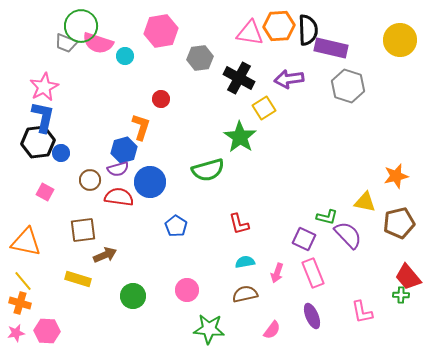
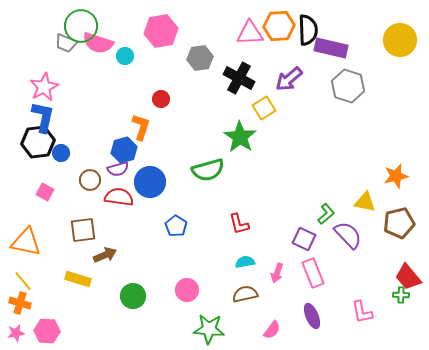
pink triangle at (250, 33): rotated 12 degrees counterclockwise
purple arrow at (289, 79): rotated 32 degrees counterclockwise
green L-shape at (327, 217): moved 1 px left, 3 px up; rotated 55 degrees counterclockwise
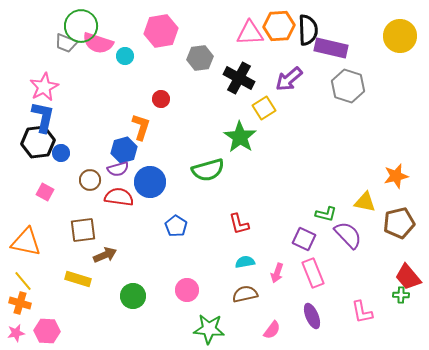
yellow circle at (400, 40): moved 4 px up
green L-shape at (326, 214): rotated 55 degrees clockwise
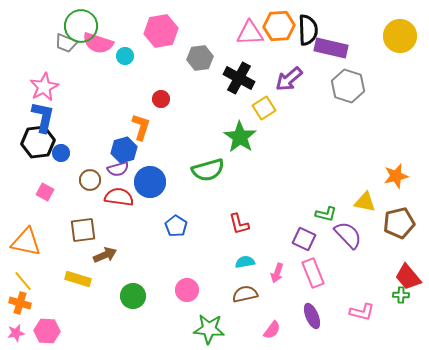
pink L-shape at (362, 312): rotated 65 degrees counterclockwise
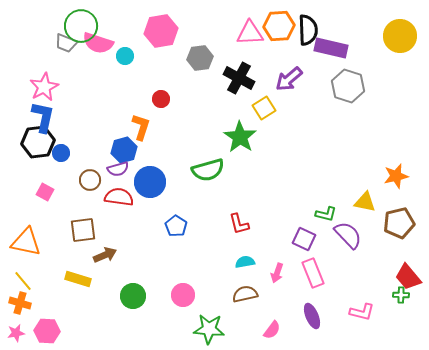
pink circle at (187, 290): moved 4 px left, 5 px down
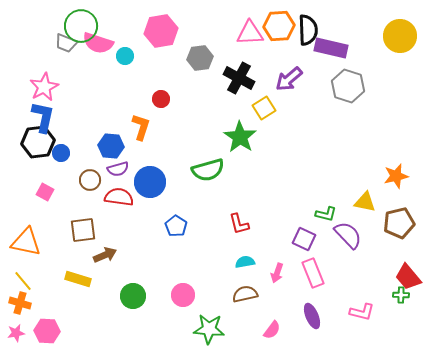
blue hexagon at (124, 150): moved 13 px left, 4 px up; rotated 20 degrees clockwise
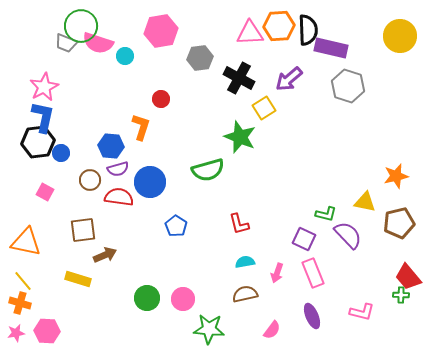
green star at (240, 137): rotated 12 degrees counterclockwise
pink circle at (183, 295): moved 4 px down
green circle at (133, 296): moved 14 px right, 2 px down
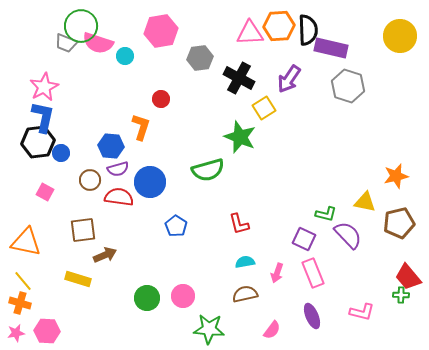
purple arrow at (289, 79): rotated 16 degrees counterclockwise
pink circle at (183, 299): moved 3 px up
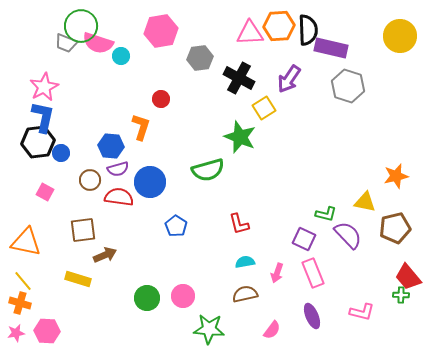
cyan circle at (125, 56): moved 4 px left
brown pentagon at (399, 223): moved 4 px left, 5 px down
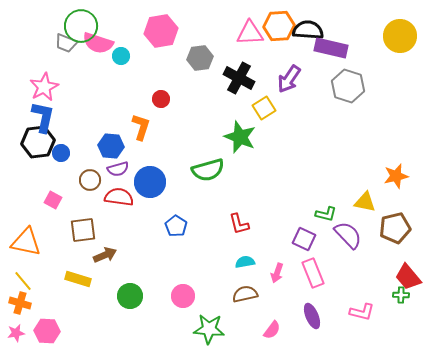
black semicircle at (308, 30): rotated 84 degrees counterclockwise
pink square at (45, 192): moved 8 px right, 8 px down
green circle at (147, 298): moved 17 px left, 2 px up
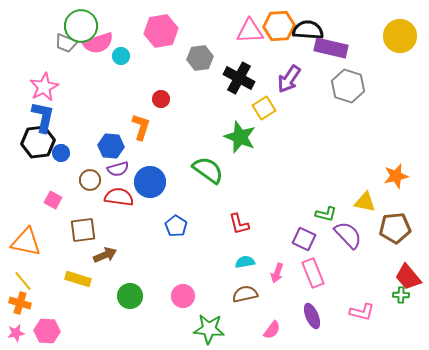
pink triangle at (250, 33): moved 2 px up
pink semicircle at (98, 43): rotated 36 degrees counterclockwise
green semicircle at (208, 170): rotated 128 degrees counterclockwise
brown pentagon at (395, 228): rotated 8 degrees clockwise
